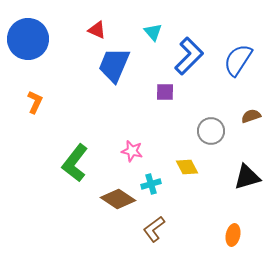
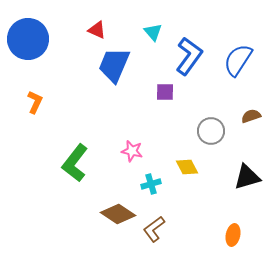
blue L-shape: rotated 9 degrees counterclockwise
brown diamond: moved 15 px down
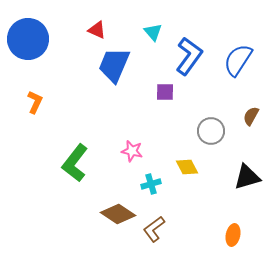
brown semicircle: rotated 42 degrees counterclockwise
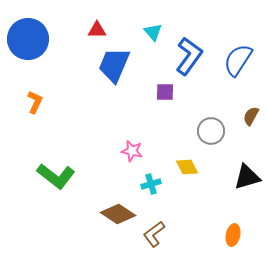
red triangle: rotated 24 degrees counterclockwise
green L-shape: moved 19 px left, 13 px down; rotated 90 degrees counterclockwise
brown L-shape: moved 5 px down
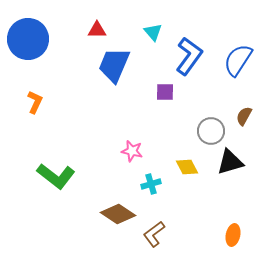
brown semicircle: moved 7 px left
black triangle: moved 17 px left, 15 px up
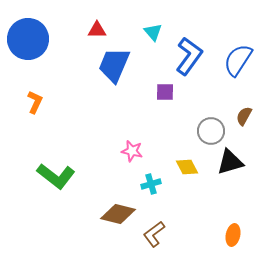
brown diamond: rotated 20 degrees counterclockwise
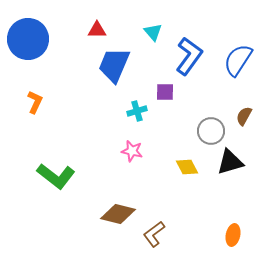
cyan cross: moved 14 px left, 73 px up
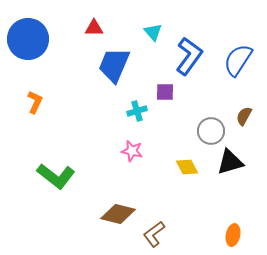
red triangle: moved 3 px left, 2 px up
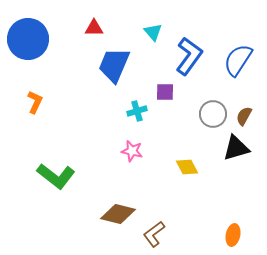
gray circle: moved 2 px right, 17 px up
black triangle: moved 6 px right, 14 px up
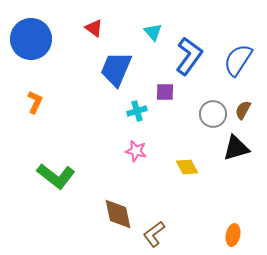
red triangle: rotated 36 degrees clockwise
blue circle: moved 3 px right
blue trapezoid: moved 2 px right, 4 px down
brown semicircle: moved 1 px left, 6 px up
pink star: moved 4 px right
brown diamond: rotated 64 degrees clockwise
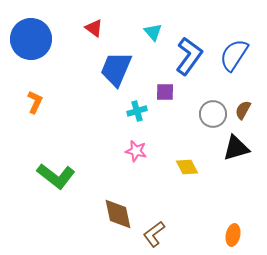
blue semicircle: moved 4 px left, 5 px up
